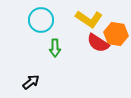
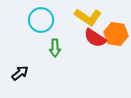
yellow L-shape: moved 1 px left, 2 px up
red semicircle: moved 3 px left, 5 px up
black arrow: moved 11 px left, 9 px up
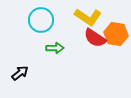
green arrow: rotated 90 degrees counterclockwise
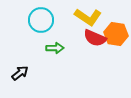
red semicircle: rotated 10 degrees counterclockwise
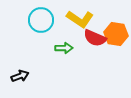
yellow L-shape: moved 8 px left, 2 px down
green arrow: moved 9 px right
black arrow: moved 3 px down; rotated 18 degrees clockwise
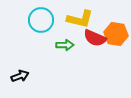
yellow L-shape: rotated 20 degrees counterclockwise
green arrow: moved 1 px right, 3 px up
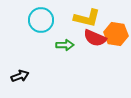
yellow L-shape: moved 7 px right, 1 px up
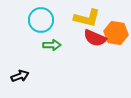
orange hexagon: moved 1 px up
green arrow: moved 13 px left
